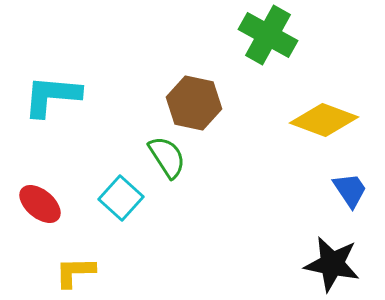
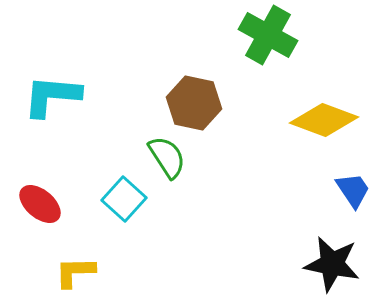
blue trapezoid: moved 3 px right
cyan square: moved 3 px right, 1 px down
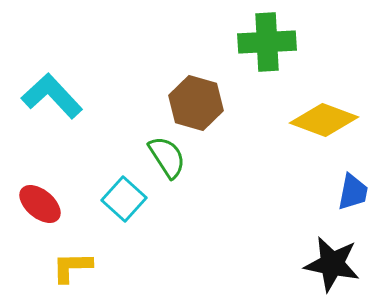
green cross: moved 1 px left, 7 px down; rotated 32 degrees counterclockwise
cyan L-shape: rotated 42 degrees clockwise
brown hexagon: moved 2 px right; rotated 4 degrees clockwise
blue trapezoid: moved 2 px down; rotated 45 degrees clockwise
yellow L-shape: moved 3 px left, 5 px up
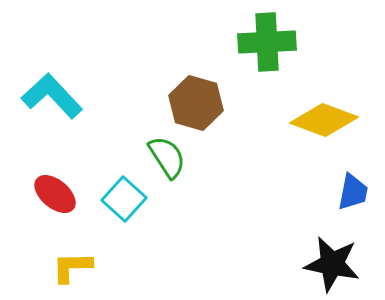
red ellipse: moved 15 px right, 10 px up
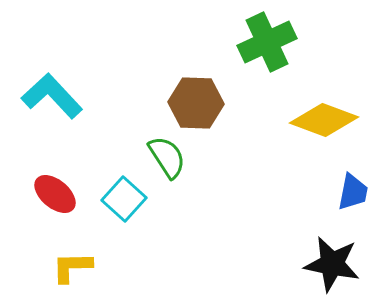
green cross: rotated 22 degrees counterclockwise
brown hexagon: rotated 14 degrees counterclockwise
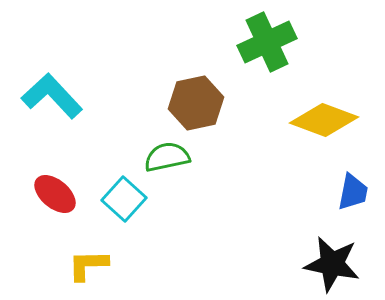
brown hexagon: rotated 14 degrees counterclockwise
green semicircle: rotated 69 degrees counterclockwise
yellow L-shape: moved 16 px right, 2 px up
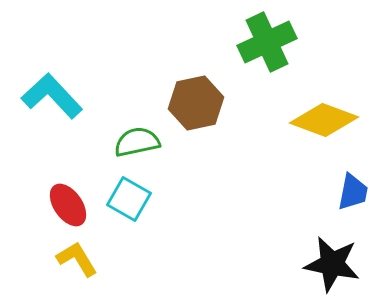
green semicircle: moved 30 px left, 15 px up
red ellipse: moved 13 px right, 11 px down; rotated 15 degrees clockwise
cyan square: moved 5 px right; rotated 12 degrees counterclockwise
yellow L-shape: moved 11 px left, 6 px up; rotated 60 degrees clockwise
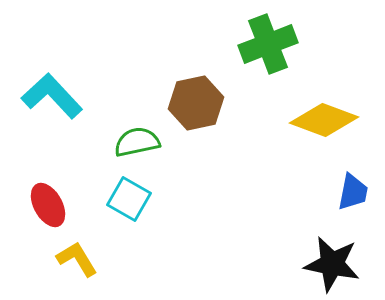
green cross: moved 1 px right, 2 px down; rotated 4 degrees clockwise
red ellipse: moved 20 px left; rotated 6 degrees clockwise
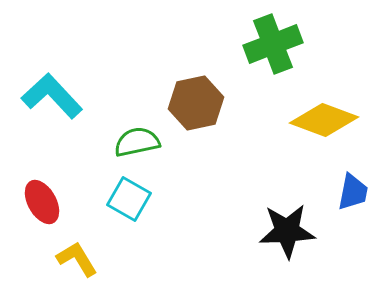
green cross: moved 5 px right
red ellipse: moved 6 px left, 3 px up
black star: moved 45 px left, 33 px up; rotated 14 degrees counterclockwise
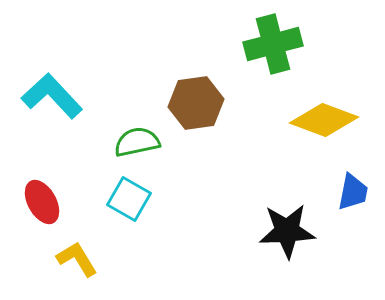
green cross: rotated 6 degrees clockwise
brown hexagon: rotated 4 degrees clockwise
